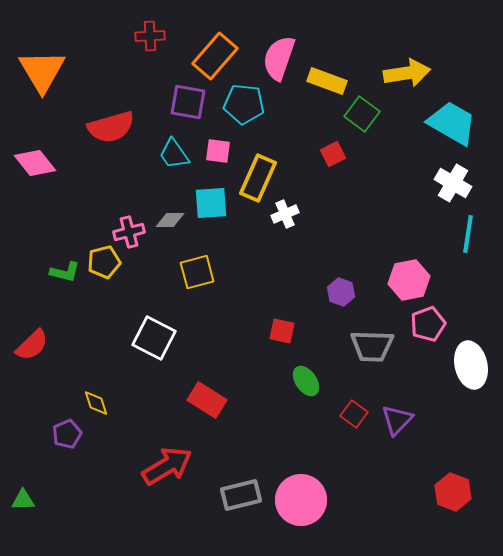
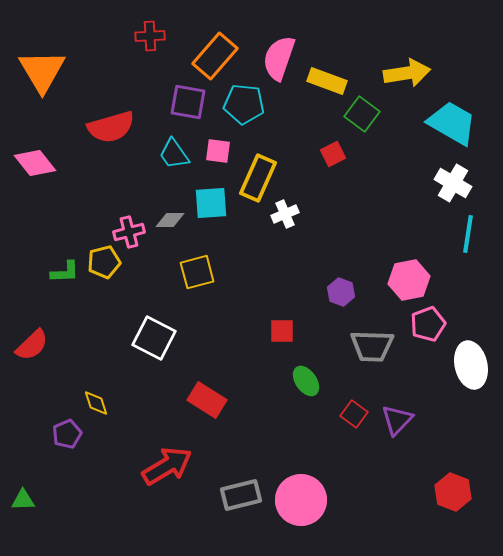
green L-shape at (65, 272): rotated 16 degrees counterclockwise
red square at (282, 331): rotated 12 degrees counterclockwise
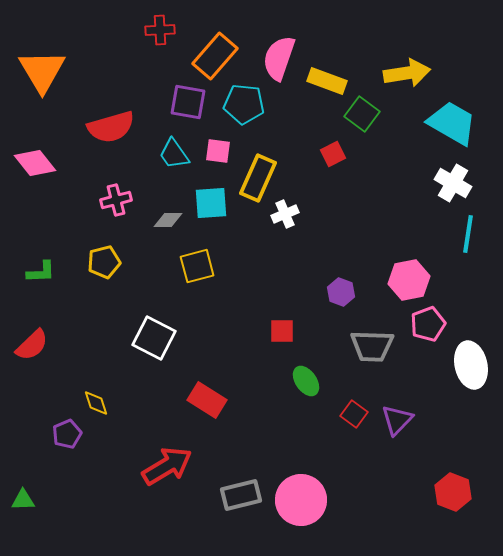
red cross at (150, 36): moved 10 px right, 6 px up
gray diamond at (170, 220): moved 2 px left
pink cross at (129, 232): moved 13 px left, 32 px up
green L-shape at (65, 272): moved 24 px left
yellow square at (197, 272): moved 6 px up
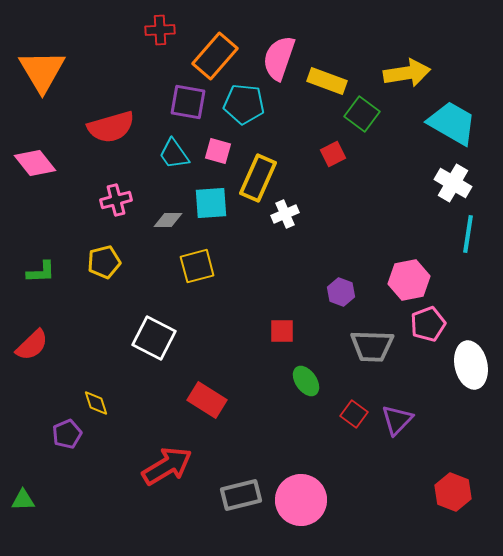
pink square at (218, 151): rotated 8 degrees clockwise
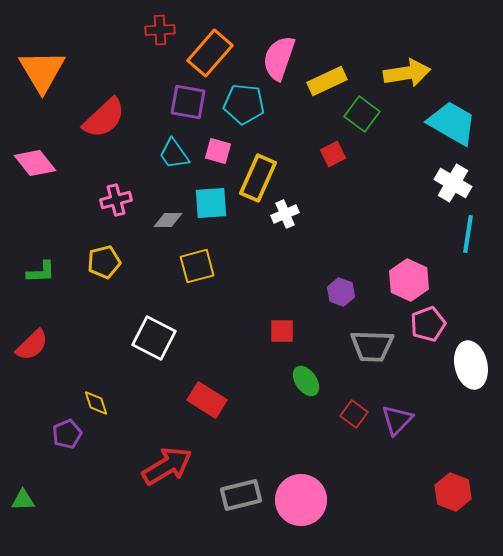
orange rectangle at (215, 56): moved 5 px left, 3 px up
yellow rectangle at (327, 81): rotated 45 degrees counterclockwise
red semicircle at (111, 127): moved 7 px left, 9 px up; rotated 27 degrees counterclockwise
pink hexagon at (409, 280): rotated 24 degrees counterclockwise
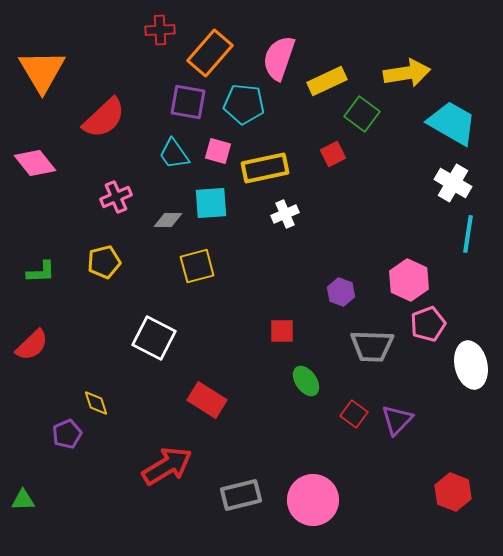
yellow rectangle at (258, 178): moved 7 px right, 10 px up; rotated 54 degrees clockwise
pink cross at (116, 200): moved 3 px up; rotated 8 degrees counterclockwise
pink circle at (301, 500): moved 12 px right
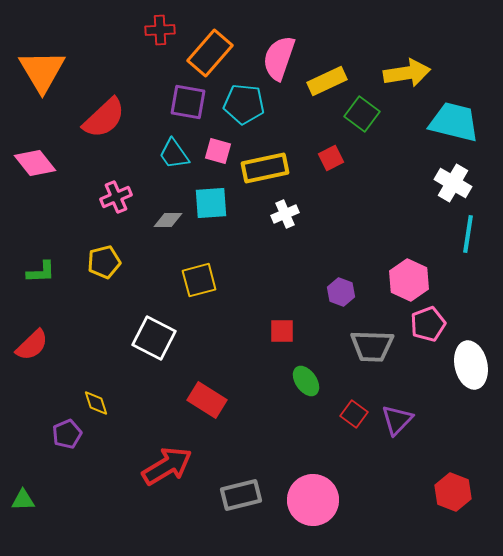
cyan trapezoid at (452, 123): moved 2 px right, 1 px up; rotated 16 degrees counterclockwise
red square at (333, 154): moved 2 px left, 4 px down
yellow square at (197, 266): moved 2 px right, 14 px down
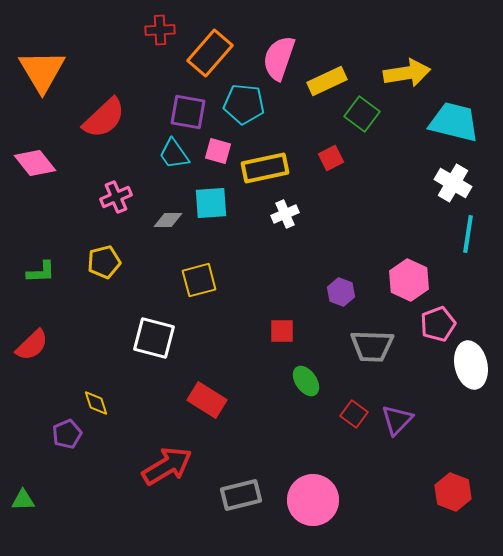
purple square at (188, 102): moved 10 px down
pink pentagon at (428, 324): moved 10 px right
white square at (154, 338): rotated 12 degrees counterclockwise
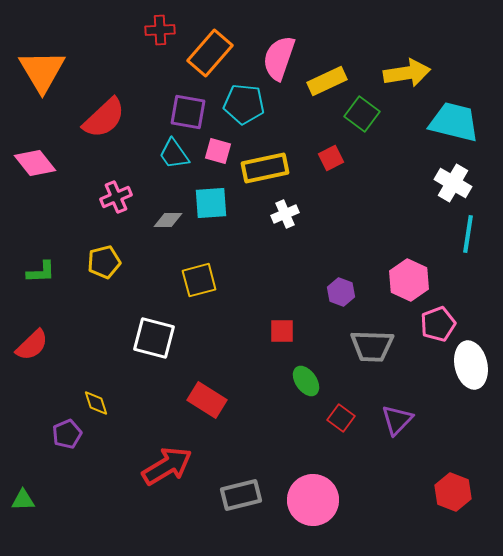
red square at (354, 414): moved 13 px left, 4 px down
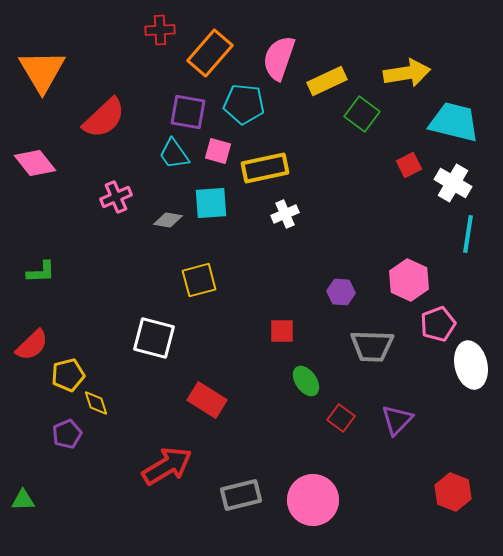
red square at (331, 158): moved 78 px right, 7 px down
gray diamond at (168, 220): rotated 8 degrees clockwise
yellow pentagon at (104, 262): moved 36 px left, 113 px down
purple hexagon at (341, 292): rotated 16 degrees counterclockwise
